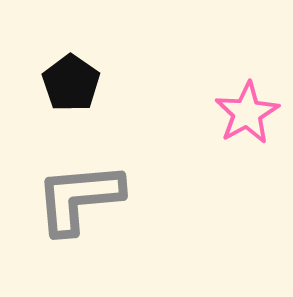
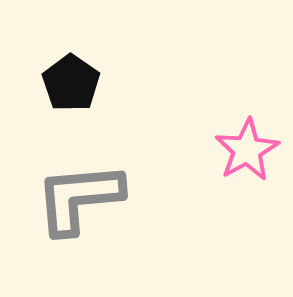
pink star: moved 37 px down
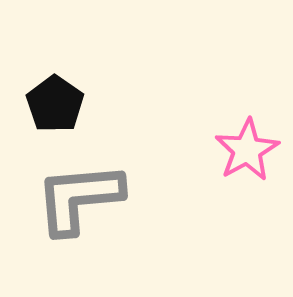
black pentagon: moved 16 px left, 21 px down
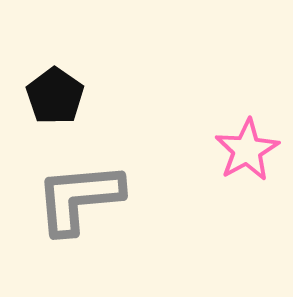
black pentagon: moved 8 px up
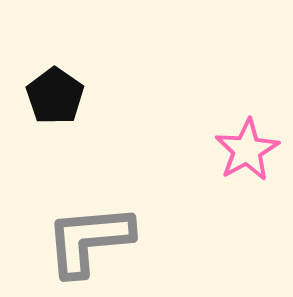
gray L-shape: moved 10 px right, 42 px down
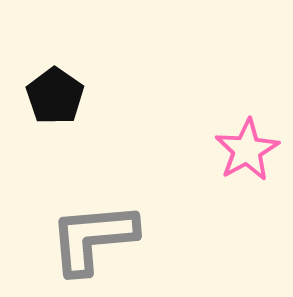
gray L-shape: moved 4 px right, 2 px up
